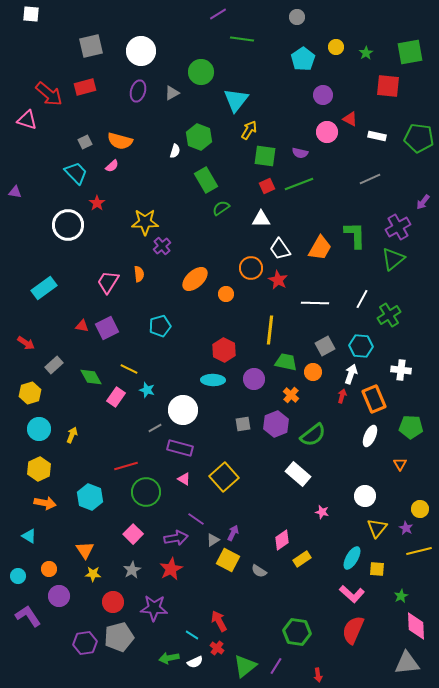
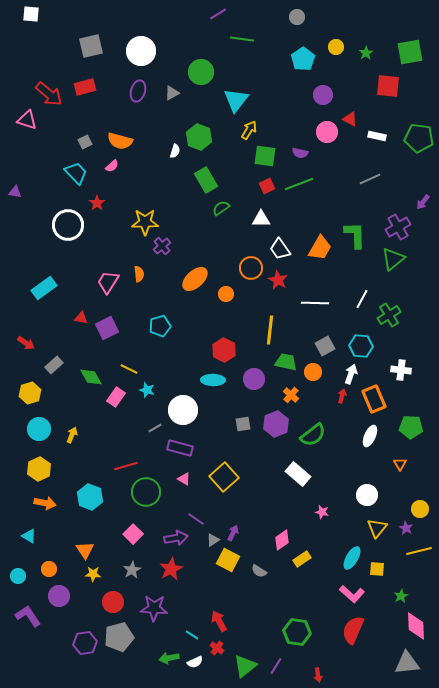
red triangle at (82, 326): moved 1 px left, 8 px up
white circle at (365, 496): moved 2 px right, 1 px up
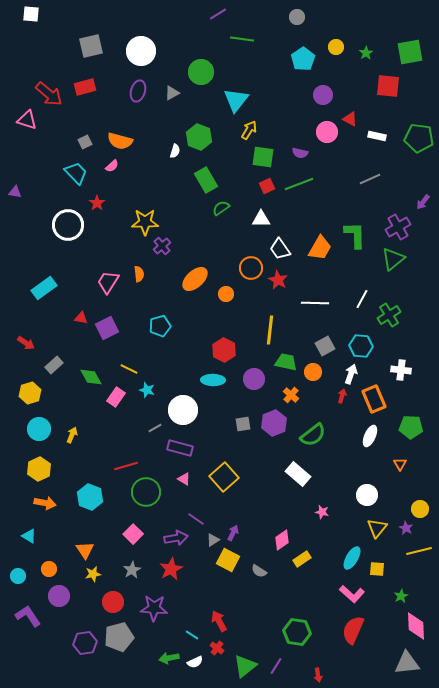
green square at (265, 156): moved 2 px left, 1 px down
purple hexagon at (276, 424): moved 2 px left, 1 px up
yellow star at (93, 574): rotated 14 degrees counterclockwise
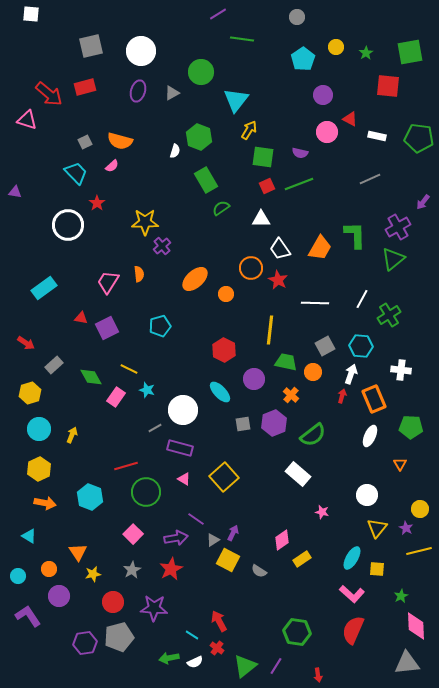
cyan ellipse at (213, 380): moved 7 px right, 12 px down; rotated 45 degrees clockwise
orange triangle at (85, 550): moved 7 px left, 2 px down
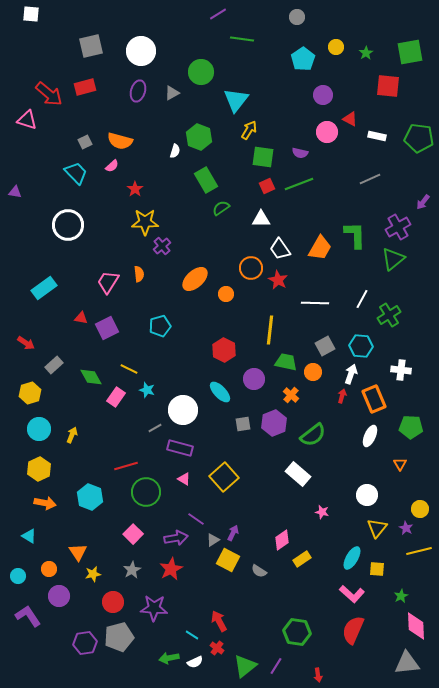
red star at (97, 203): moved 38 px right, 14 px up
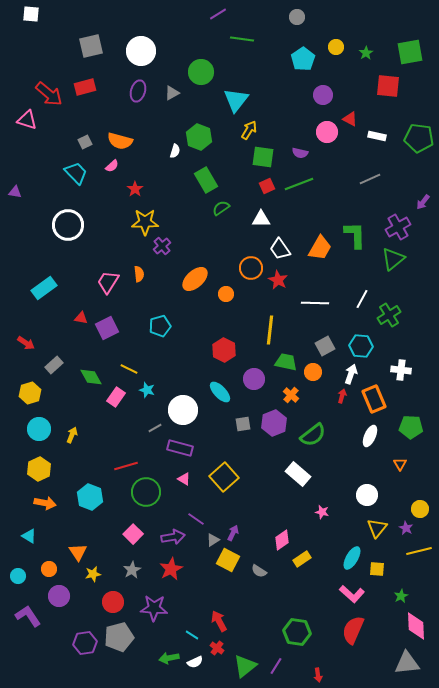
purple arrow at (176, 538): moved 3 px left, 1 px up
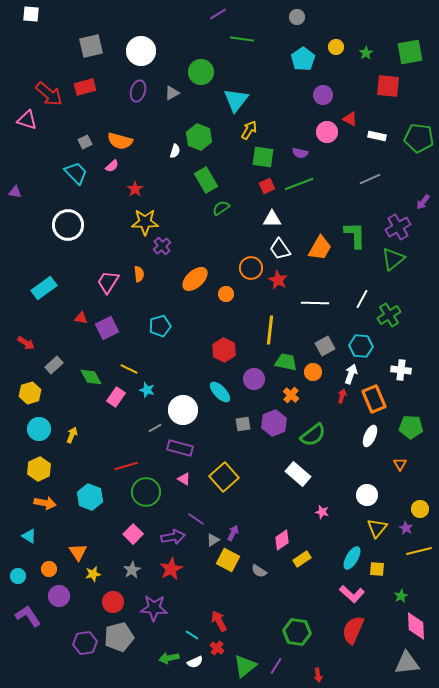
white triangle at (261, 219): moved 11 px right
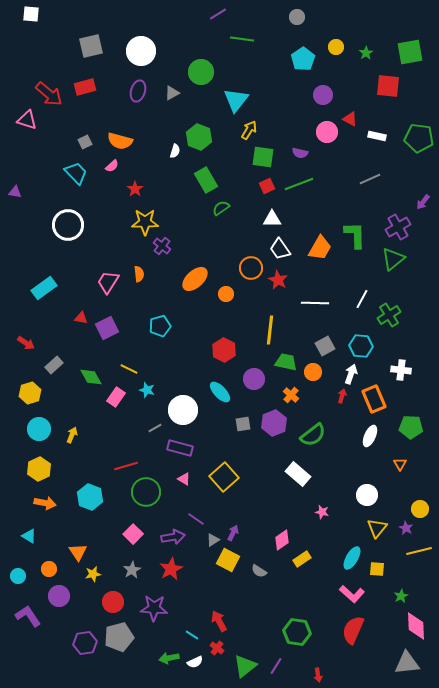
purple cross at (162, 246): rotated 12 degrees counterclockwise
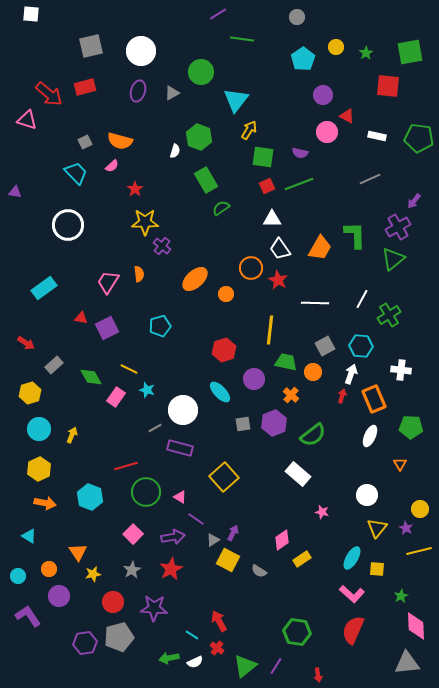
red triangle at (350, 119): moved 3 px left, 3 px up
purple arrow at (423, 202): moved 9 px left, 1 px up
red hexagon at (224, 350): rotated 15 degrees clockwise
pink triangle at (184, 479): moved 4 px left, 18 px down
